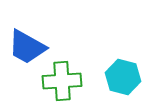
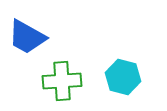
blue trapezoid: moved 10 px up
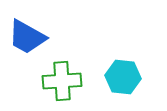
cyan hexagon: rotated 8 degrees counterclockwise
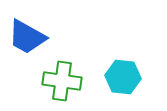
green cross: rotated 12 degrees clockwise
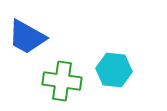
cyan hexagon: moved 9 px left, 7 px up
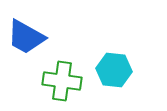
blue trapezoid: moved 1 px left
